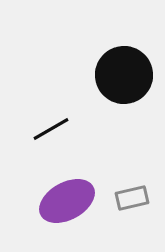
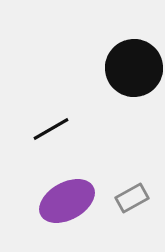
black circle: moved 10 px right, 7 px up
gray rectangle: rotated 16 degrees counterclockwise
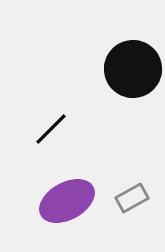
black circle: moved 1 px left, 1 px down
black line: rotated 15 degrees counterclockwise
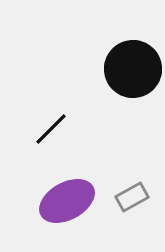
gray rectangle: moved 1 px up
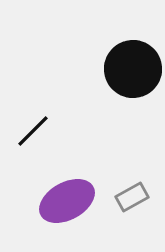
black line: moved 18 px left, 2 px down
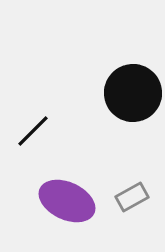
black circle: moved 24 px down
purple ellipse: rotated 54 degrees clockwise
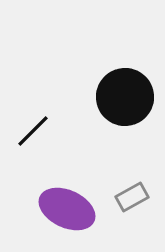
black circle: moved 8 px left, 4 px down
purple ellipse: moved 8 px down
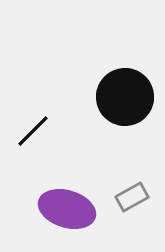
purple ellipse: rotated 8 degrees counterclockwise
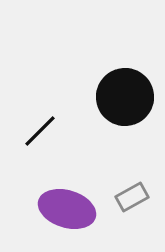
black line: moved 7 px right
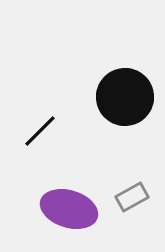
purple ellipse: moved 2 px right
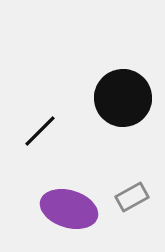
black circle: moved 2 px left, 1 px down
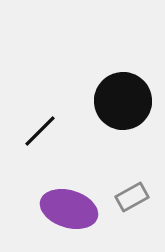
black circle: moved 3 px down
